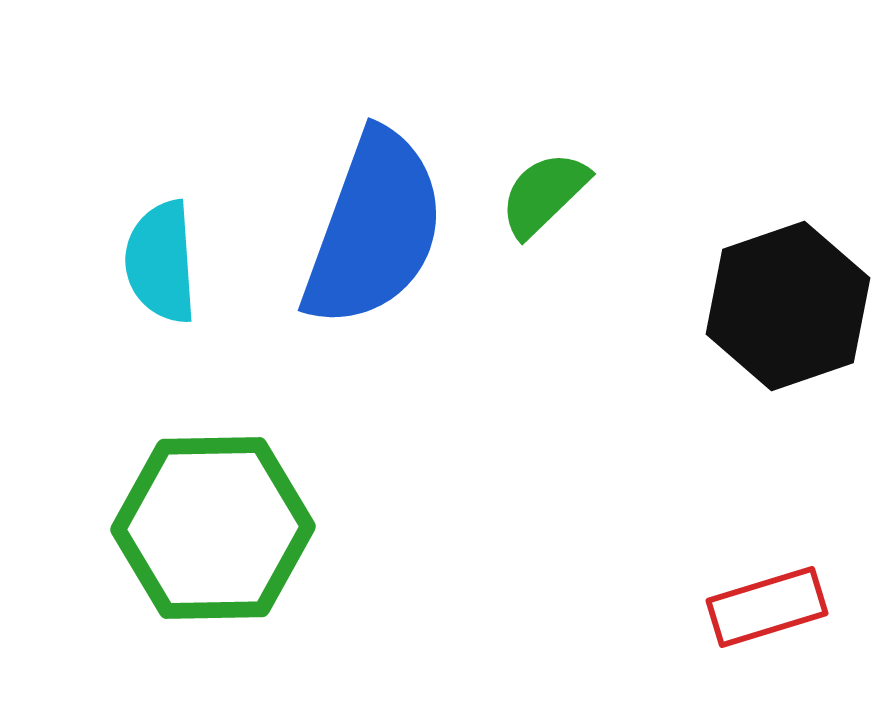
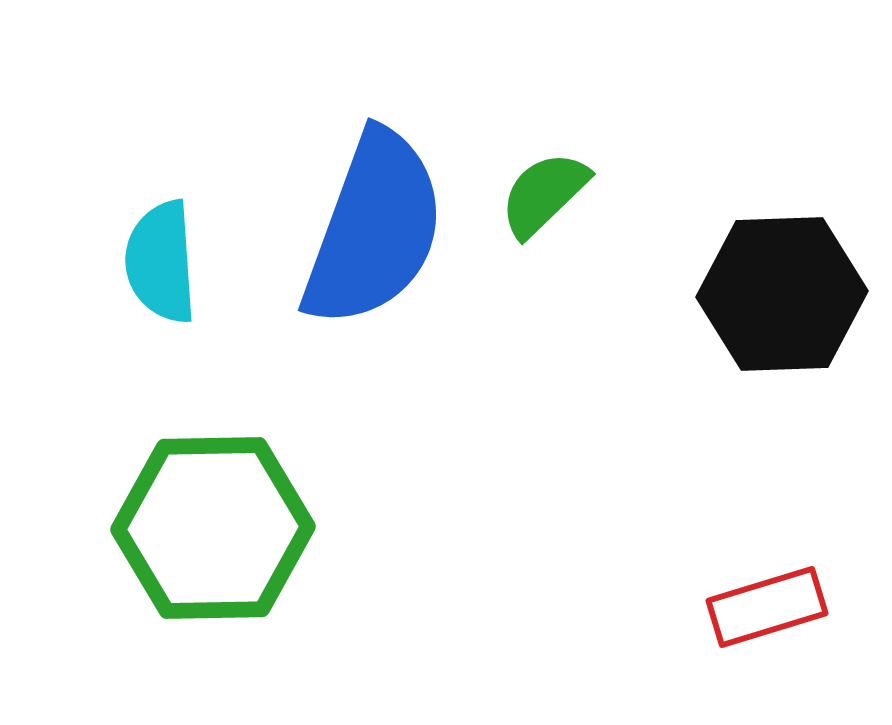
black hexagon: moved 6 px left, 12 px up; rotated 17 degrees clockwise
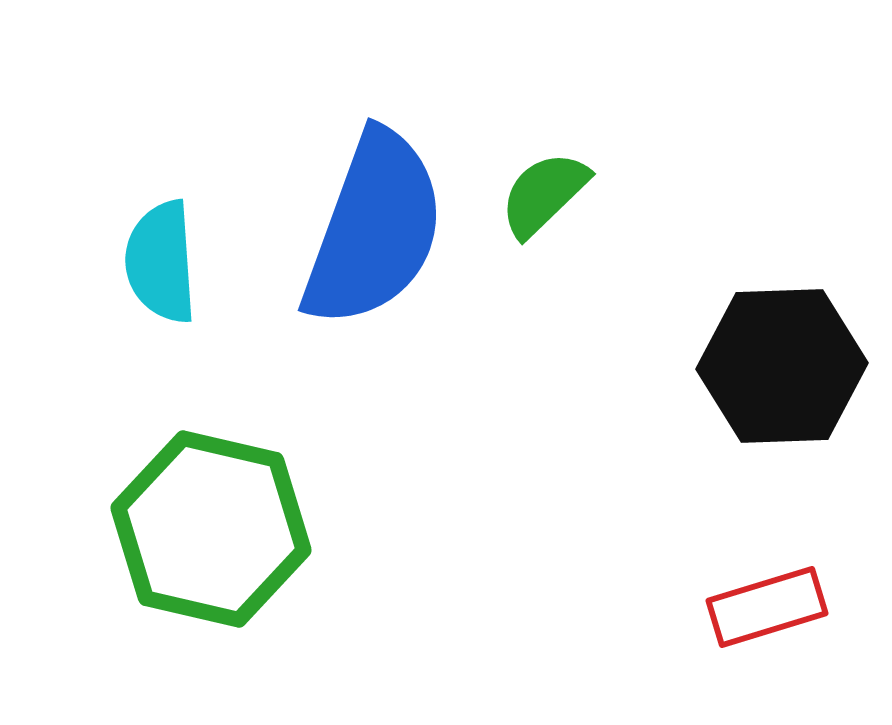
black hexagon: moved 72 px down
green hexagon: moved 2 px left, 1 px down; rotated 14 degrees clockwise
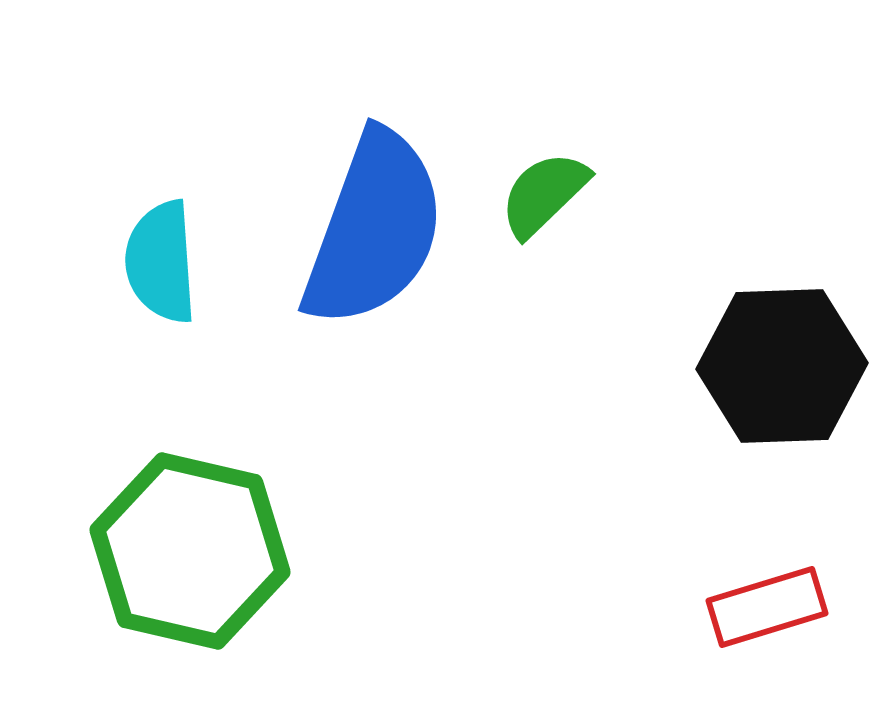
green hexagon: moved 21 px left, 22 px down
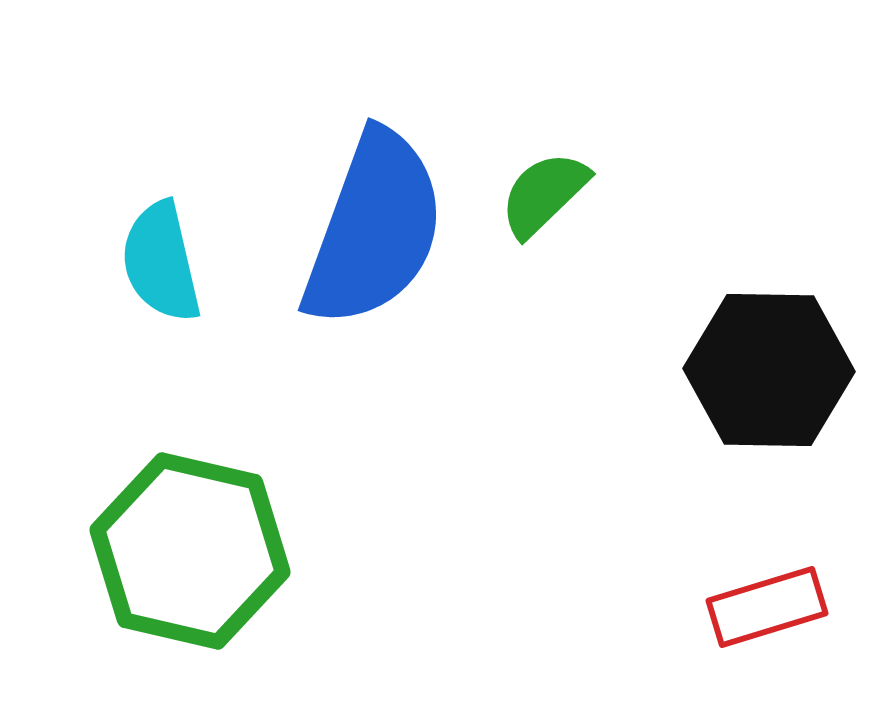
cyan semicircle: rotated 9 degrees counterclockwise
black hexagon: moved 13 px left, 4 px down; rotated 3 degrees clockwise
